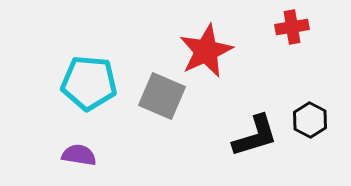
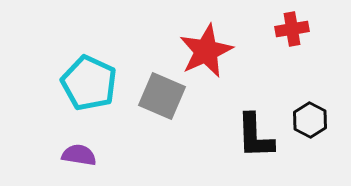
red cross: moved 2 px down
cyan pentagon: rotated 20 degrees clockwise
black L-shape: rotated 105 degrees clockwise
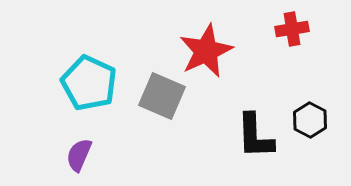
purple semicircle: rotated 76 degrees counterclockwise
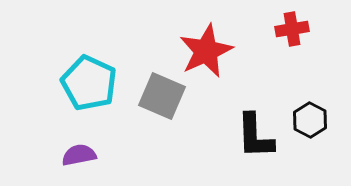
purple semicircle: rotated 56 degrees clockwise
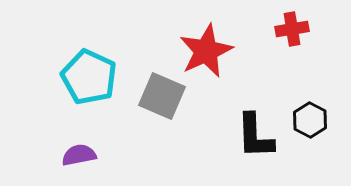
cyan pentagon: moved 6 px up
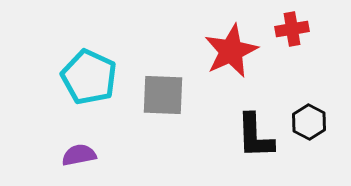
red star: moved 25 px right
gray square: moved 1 px right, 1 px up; rotated 21 degrees counterclockwise
black hexagon: moved 1 px left, 2 px down
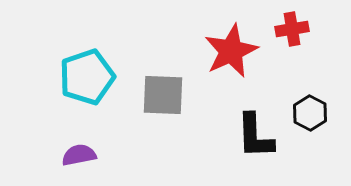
cyan pentagon: moved 2 px left; rotated 28 degrees clockwise
black hexagon: moved 1 px right, 9 px up
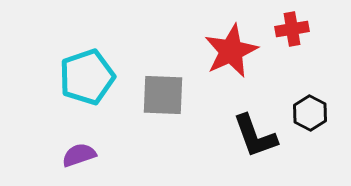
black L-shape: rotated 18 degrees counterclockwise
purple semicircle: rotated 8 degrees counterclockwise
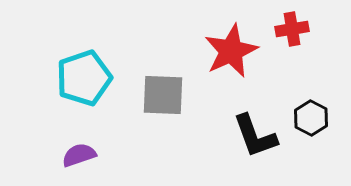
cyan pentagon: moved 3 px left, 1 px down
black hexagon: moved 1 px right, 5 px down
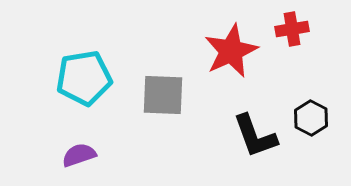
cyan pentagon: rotated 10 degrees clockwise
